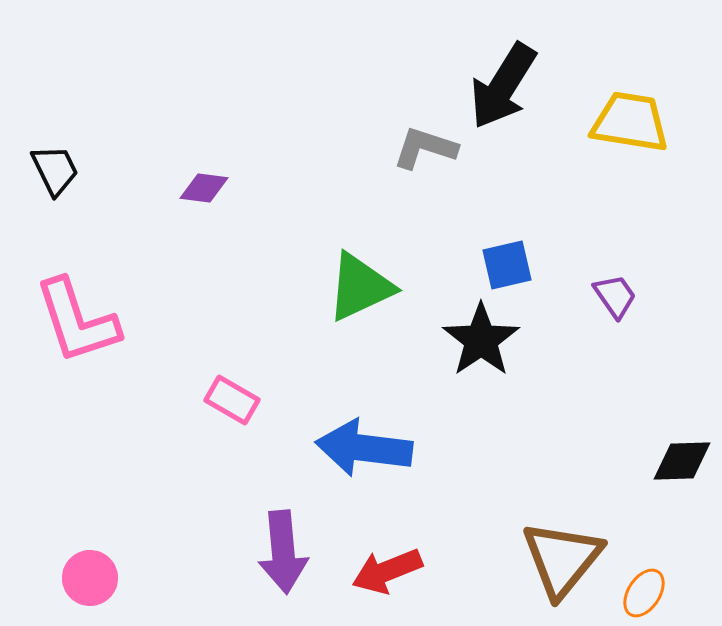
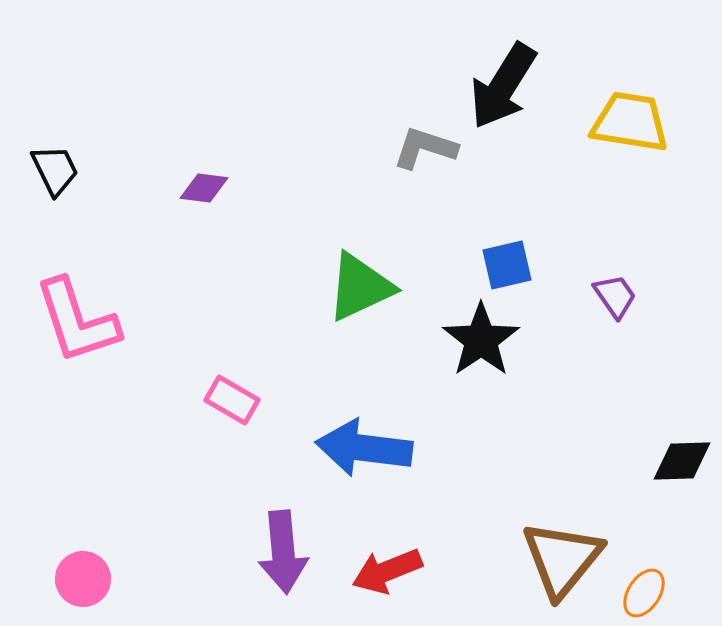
pink circle: moved 7 px left, 1 px down
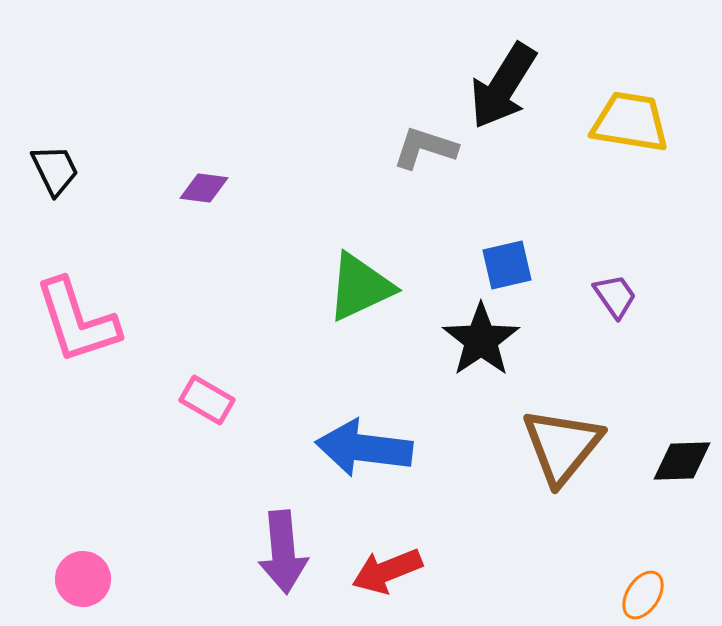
pink rectangle: moved 25 px left
brown triangle: moved 113 px up
orange ellipse: moved 1 px left, 2 px down
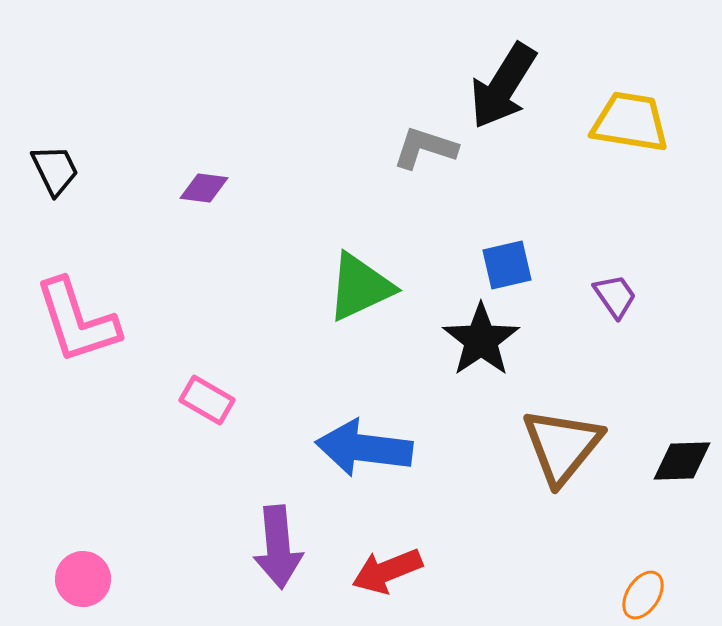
purple arrow: moved 5 px left, 5 px up
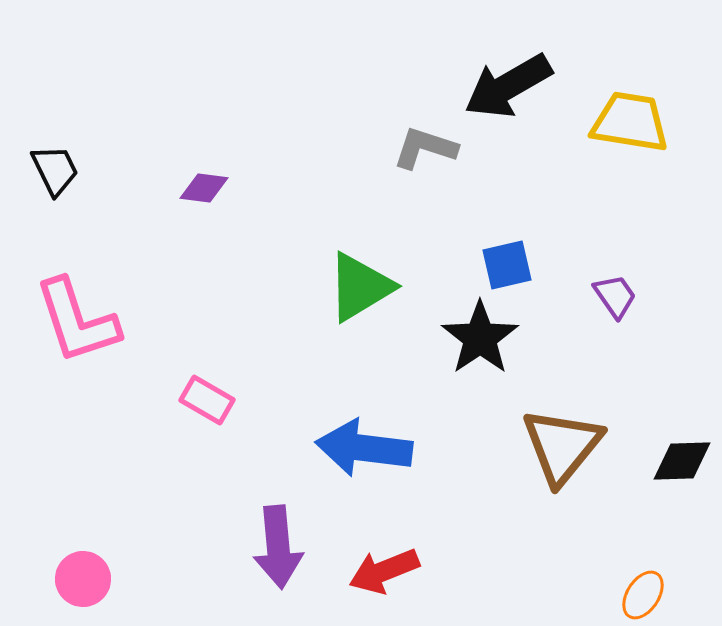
black arrow: moved 5 px right; rotated 28 degrees clockwise
green triangle: rotated 6 degrees counterclockwise
black star: moved 1 px left, 2 px up
red arrow: moved 3 px left
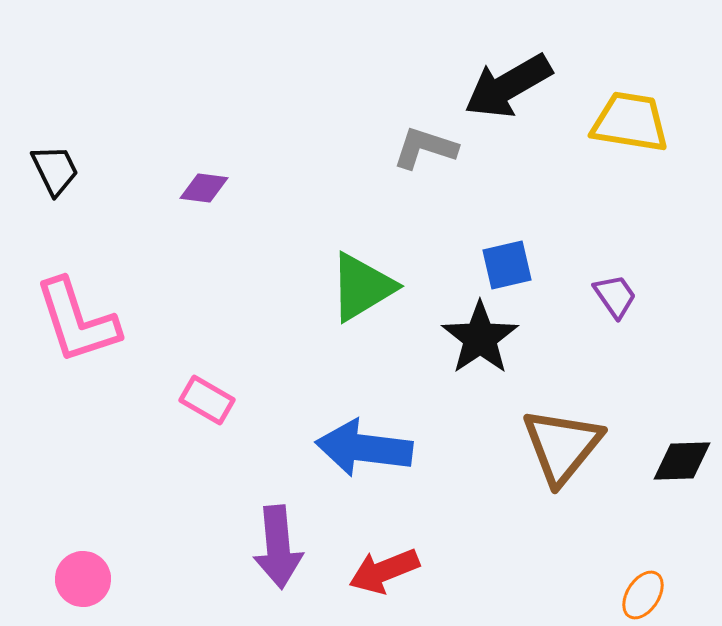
green triangle: moved 2 px right
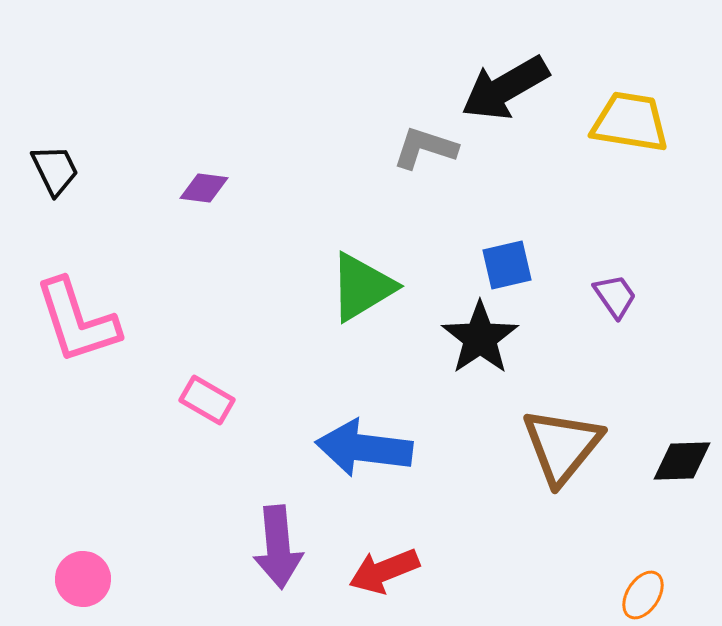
black arrow: moved 3 px left, 2 px down
